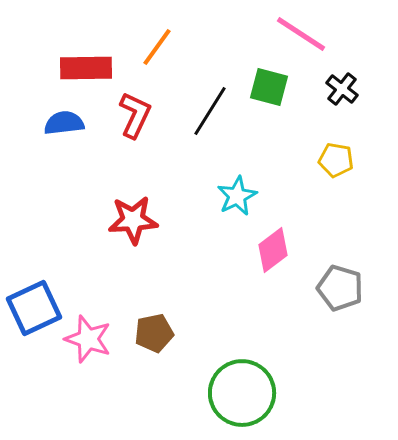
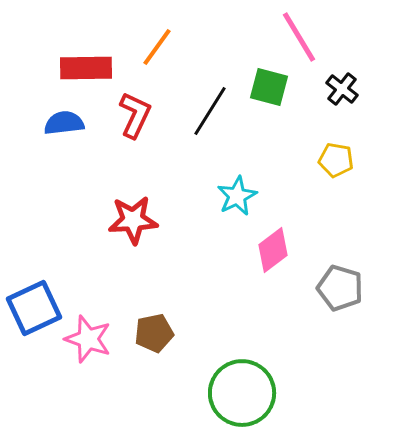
pink line: moved 2 px left, 3 px down; rotated 26 degrees clockwise
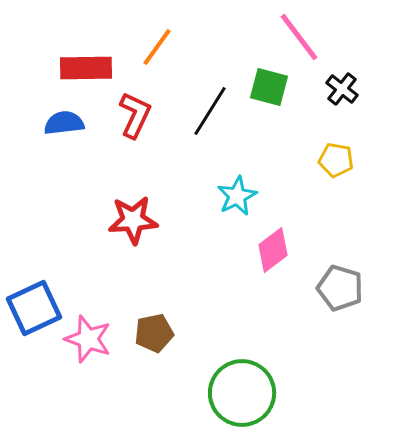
pink line: rotated 6 degrees counterclockwise
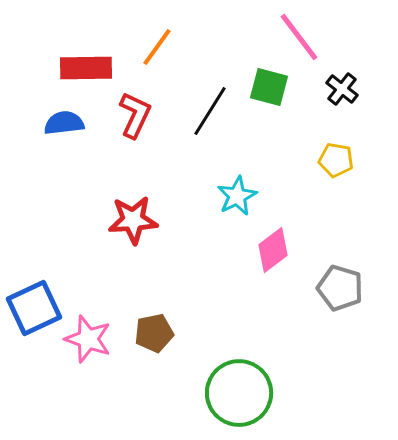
green circle: moved 3 px left
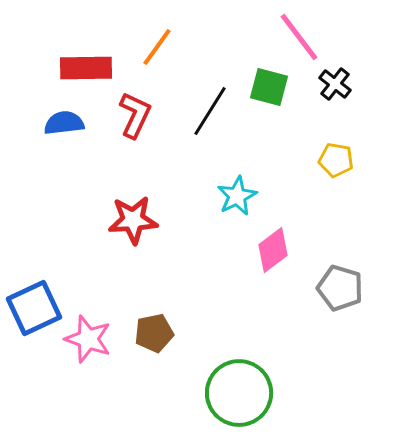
black cross: moved 7 px left, 5 px up
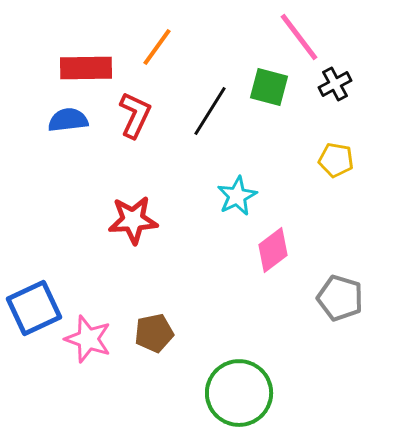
black cross: rotated 24 degrees clockwise
blue semicircle: moved 4 px right, 3 px up
gray pentagon: moved 10 px down
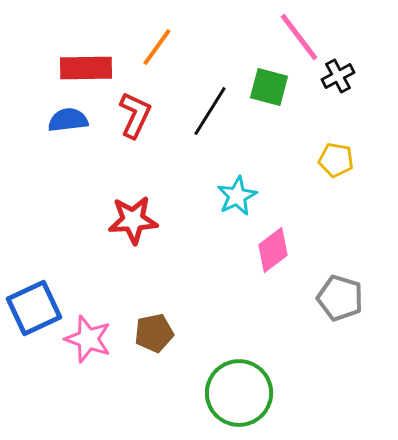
black cross: moved 3 px right, 8 px up
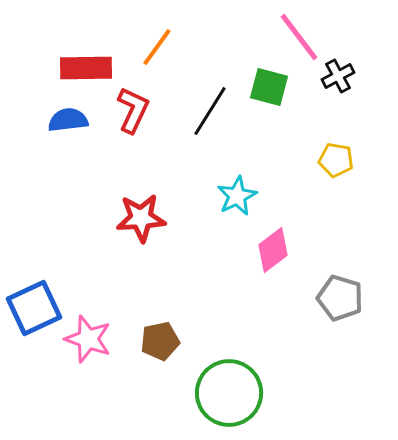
red L-shape: moved 2 px left, 5 px up
red star: moved 8 px right, 2 px up
brown pentagon: moved 6 px right, 8 px down
green circle: moved 10 px left
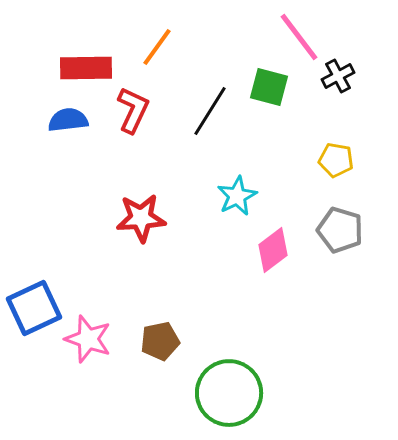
gray pentagon: moved 68 px up
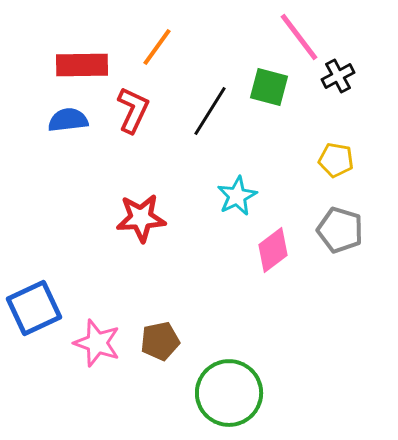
red rectangle: moved 4 px left, 3 px up
pink star: moved 9 px right, 4 px down
